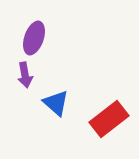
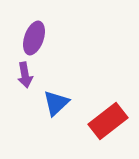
blue triangle: rotated 36 degrees clockwise
red rectangle: moved 1 px left, 2 px down
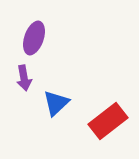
purple arrow: moved 1 px left, 3 px down
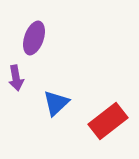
purple arrow: moved 8 px left
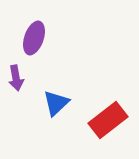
red rectangle: moved 1 px up
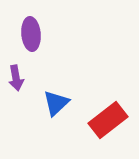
purple ellipse: moved 3 px left, 4 px up; rotated 24 degrees counterclockwise
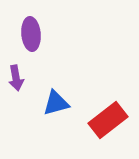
blue triangle: rotated 28 degrees clockwise
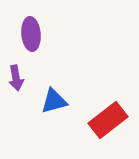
blue triangle: moved 2 px left, 2 px up
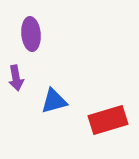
red rectangle: rotated 21 degrees clockwise
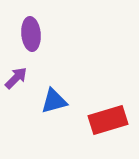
purple arrow: rotated 125 degrees counterclockwise
